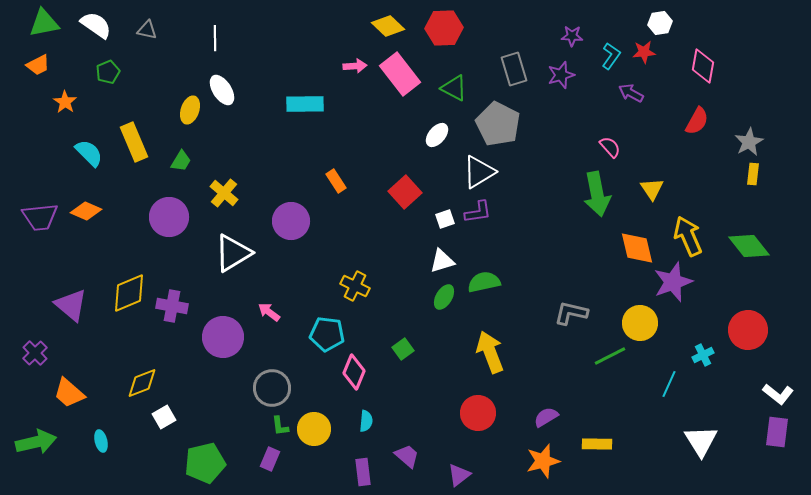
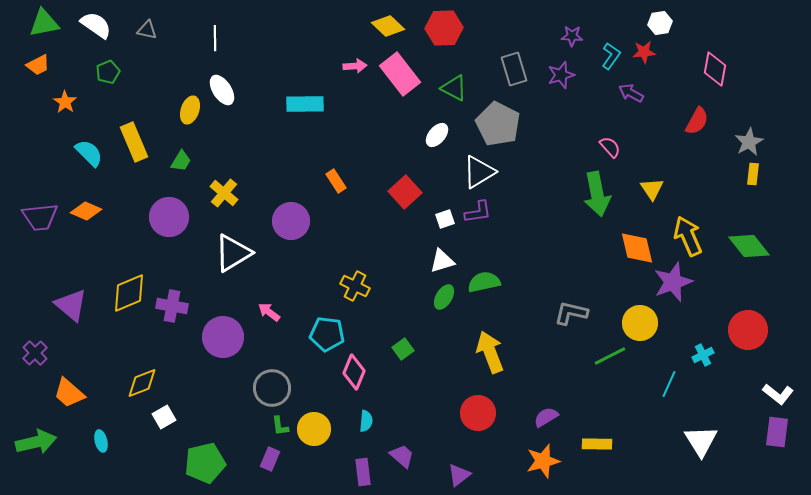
pink diamond at (703, 66): moved 12 px right, 3 px down
purple trapezoid at (407, 456): moved 5 px left
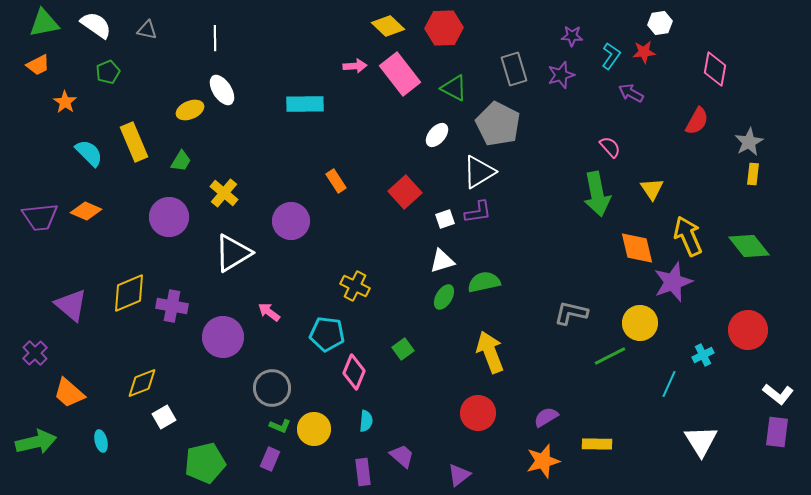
yellow ellipse at (190, 110): rotated 48 degrees clockwise
green L-shape at (280, 426): rotated 60 degrees counterclockwise
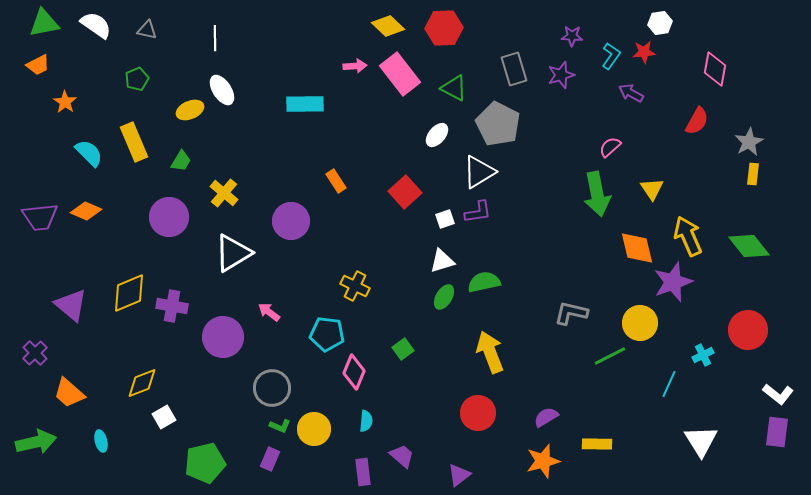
green pentagon at (108, 72): moved 29 px right, 7 px down
pink semicircle at (610, 147): rotated 90 degrees counterclockwise
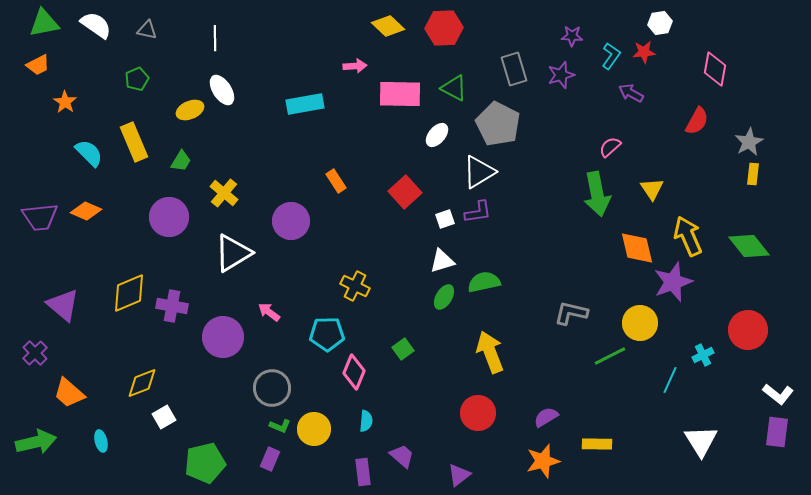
pink rectangle at (400, 74): moved 20 px down; rotated 51 degrees counterclockwise
cyan rectangle at (305, 104): rotated 9 degrees counterclockwise
purple triangle at (71, 305): moved 8 px left
cyan pentagon at (327, 334): rotated 8 degrees counterclockwise
cyan line at (669, 384): moved 1 px right, 4 px up
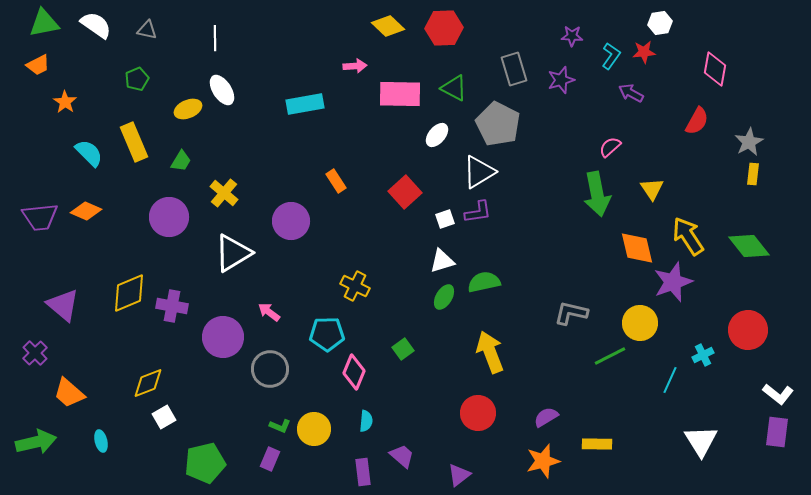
purple star at (561, 75): moved 5 px down
yellow ellipse at (190, 110): moved 2 px left, 1 px up
yellow arrow at (688, 236): rotated 9 degrees counterclockwise
yellow diamond at (142, 383): moved 6 px right
gray circle at (272, 388): moved 2 px left, 19 px up
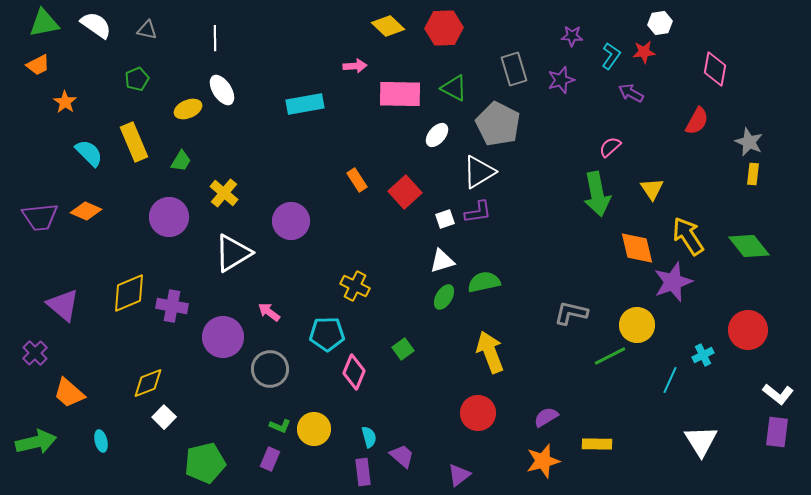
gray star at (749, 142): rotated 20 degrees counterclockwise
orange rectangle at (336, 181): moved 21 px right, 1 px up
yellow circle at (640, 323): moved 3 px left, 2 px down
white square at (164, 417): rotated 15 degrees counterclockwise
cyan semicircle at (366, 421): moved 3 px right, 16 px down; rotated 20 degrees counterclockwise
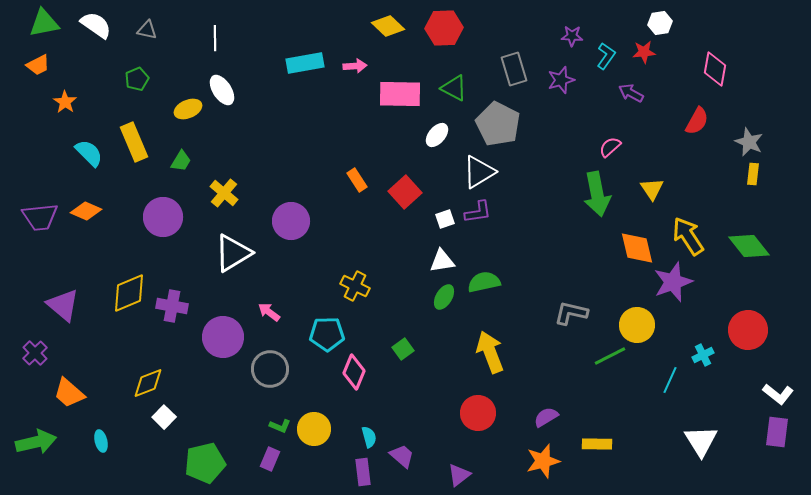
cyan L-shape at (611, 56): moved 5 px left
cyan rectangle at (305, 104): moved 41 px up
purple circle at (169, 217): moved 6 px left
white triangle at (442, 261): rotated 8 degrees clockwise
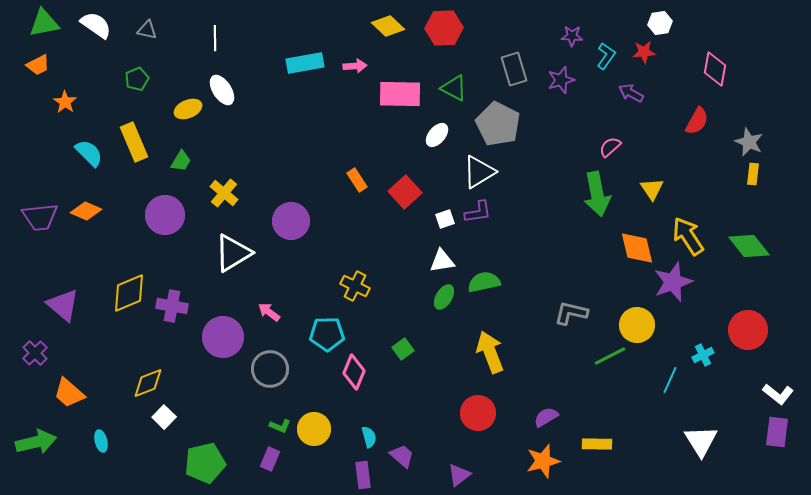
purple circle at (163, 217): moved 2 px right, 2 px up
purple rectangle at (363, 472): moved 3 px down
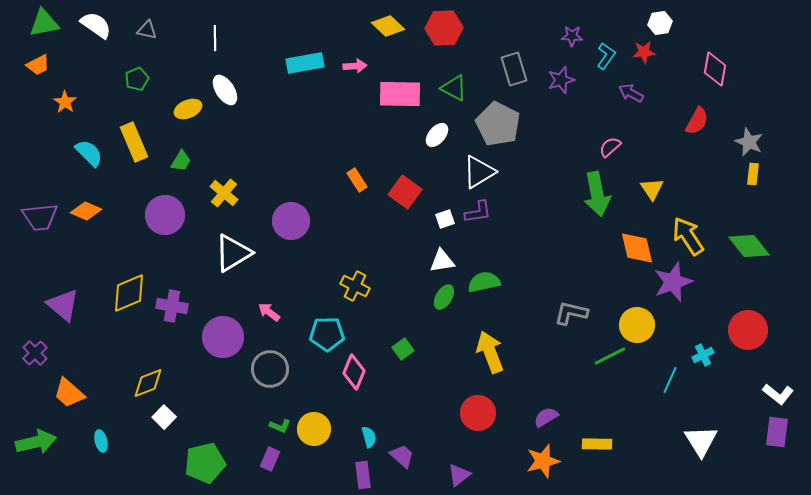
white ellipse at (222, 90): moved 3 px right
red square at (405, 192): rotated 12 degrees counterclockwise
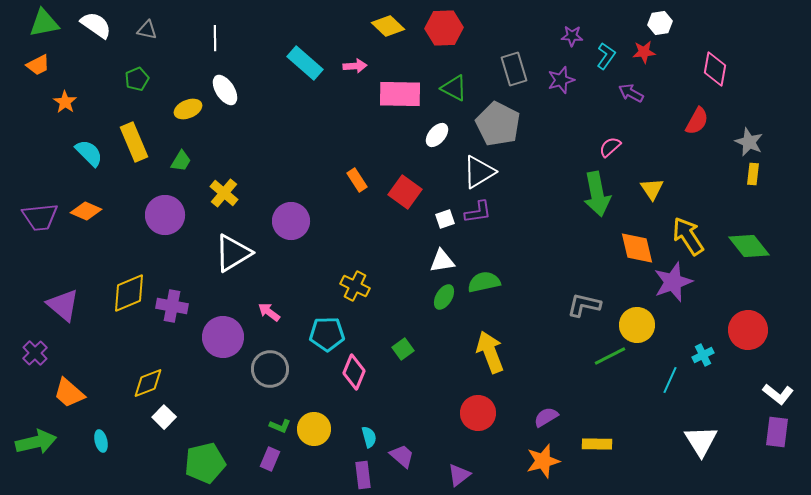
cyan rectangle at (305, 63): rotated 51 degrees clockwise
gray L-shape at (571, 313): moved 13 px right, 8 px up
